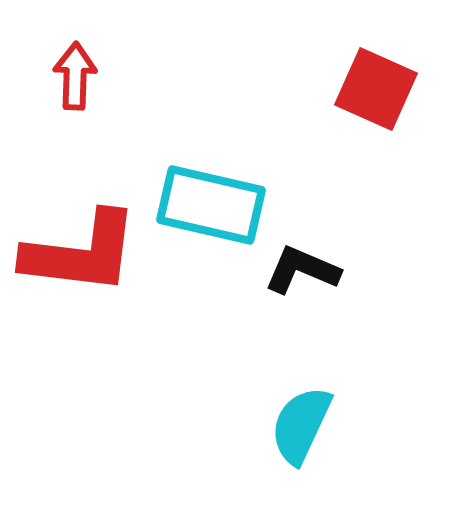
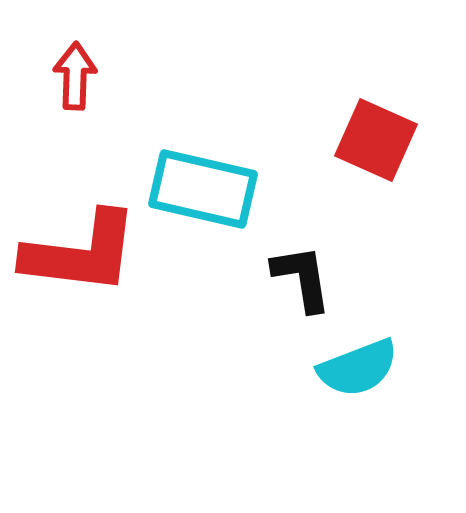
red square: moved 51 px down
cyan rectangle: moved 8 px left, 16 px up
black L-shape: moved 8 px down; rotated 58 degrees clockwise
cyan semicircle: moved 57 px right, 57 px up; rotated 136 degrees counterclockwise
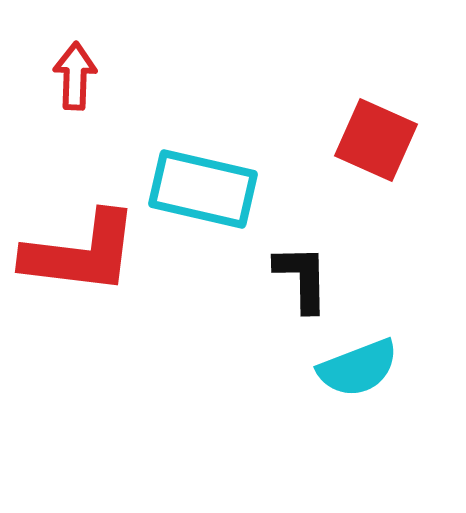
black L-shape: rotated 8 degrees clockwise
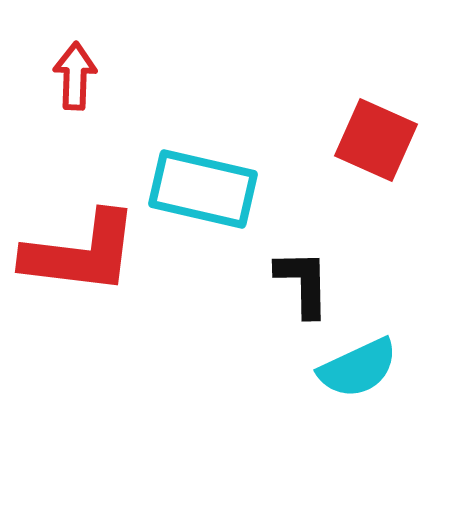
black L-shape: moved 1 px right, 5 px down
cyan semicircle: rotated 4 degrees counterclockwise
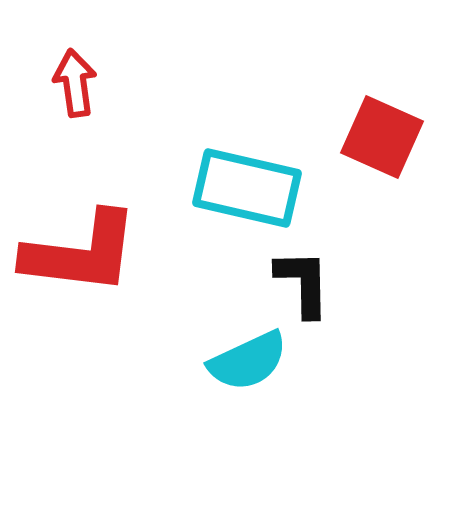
red arrow: moved 7 px down; rotated 10 degrees counterclockwise
red square: moved 6 px right, 3 px up
cyan rectangle: moved 44 px right, 1 px up
cyan semicircle: moved 110 px left, 7 px up
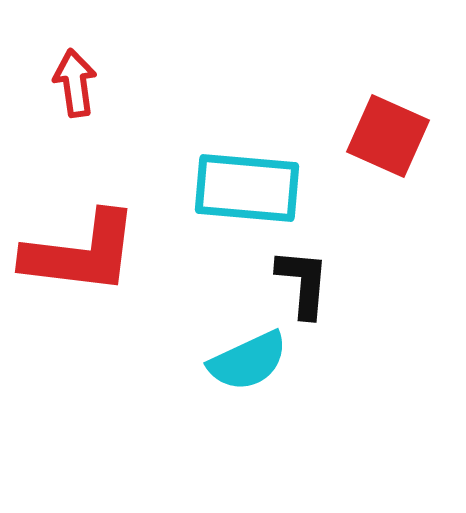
red square: moved 6 px right, 1 px up
cyan rectangle: rotated 8 degrees counterclockwise
black L-shape: rotated 6 degrees clockwise
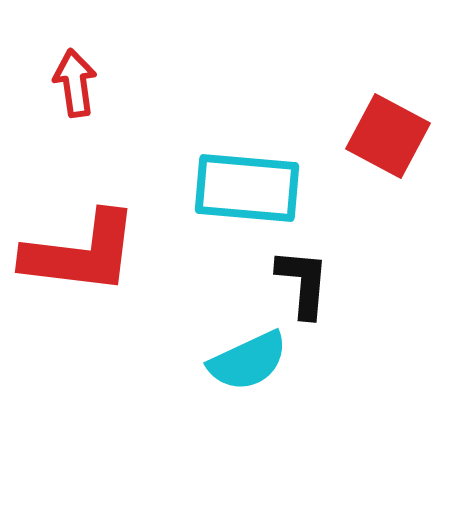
red square: rotated 4 degrees clockwise
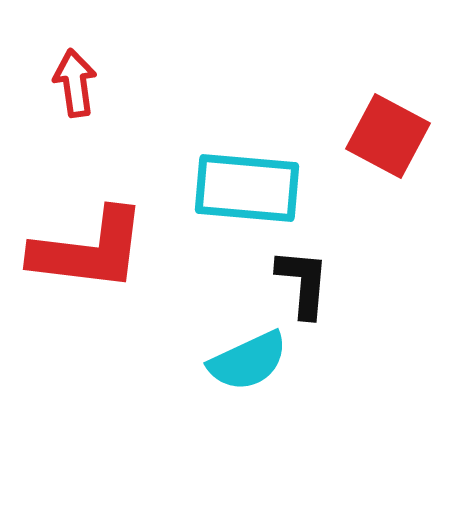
red L-shape: moved 8 px right, 3 px up
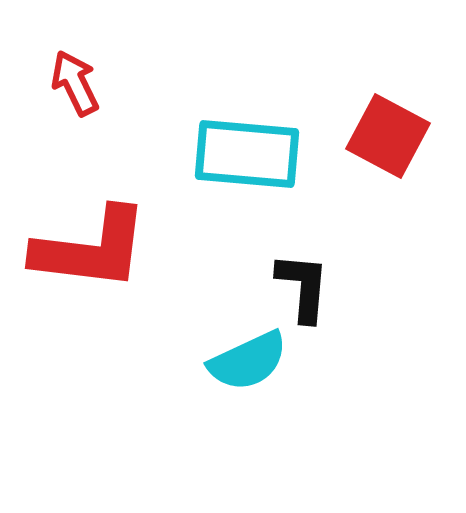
red arrow: rotated 18 degrees counterclockwise
cyan rectangle: moved 34 px up
red L-shape: moved 2 px right, 1 px up
black L-shape: moved 4 px down
